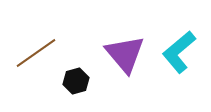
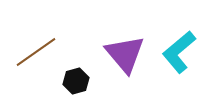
brown line: moved 1 px up
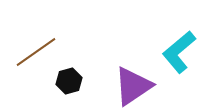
purple triangle: moved 8 px right, 32 px down; rotated 36 degrees clockwise
black hexagon: moved 7 px left
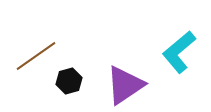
brown line: moved 4 px down
purple triangle: moved 8 px left, 1 px up
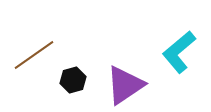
brown line: moved 2 px left, 1 px up
black hexagon: moved 4 px right, 1 px up
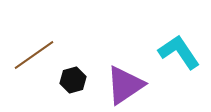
cyan L-shape: rotated 96 degrees clockwise
